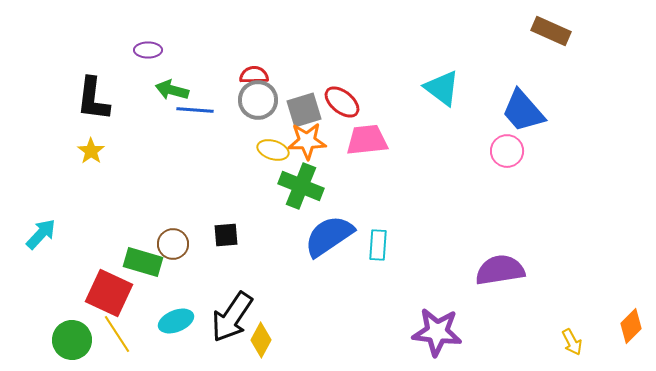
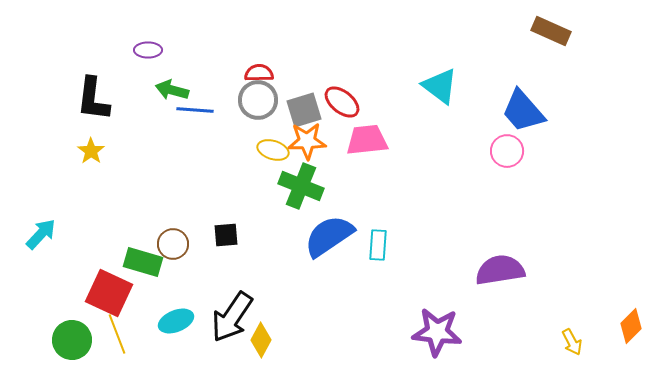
red semicircle: moved 5 px right, 2 px up
cyan triangle: moved 2 px left, 2 px up
yellow line: rotated 12 degrees clockwise
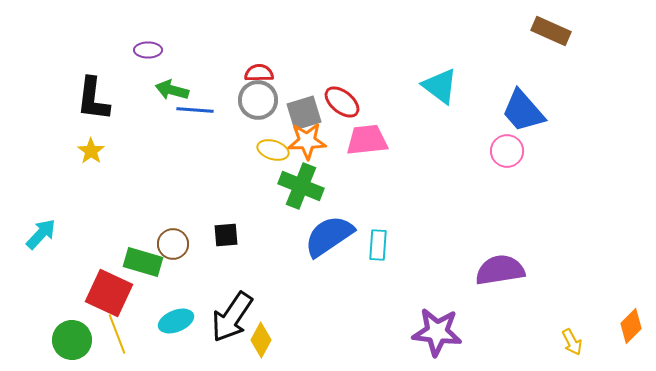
gray square: moved 3 px down
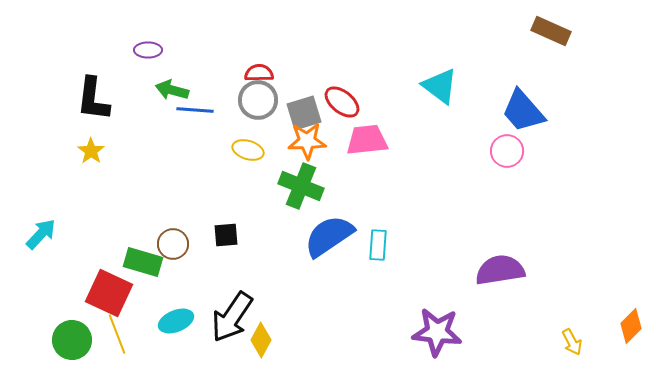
yellow ellipse: moved 25 px left
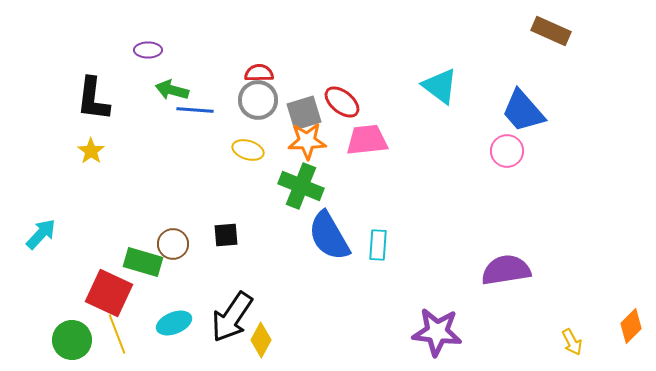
blue semicircle: rotated 86 degrees counterclockwise
purple semicircle: moved 6 px right
cyan ellipse: moved 2 px left, 2 px down
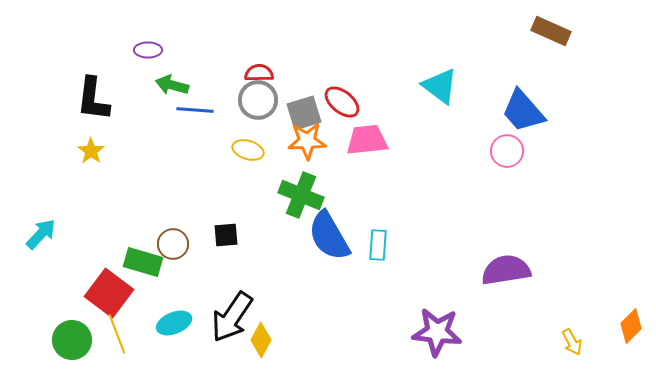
green arrow: moved 5 px up
green cross: moved 9 px down
red square: rotated 12 degrees clockwise
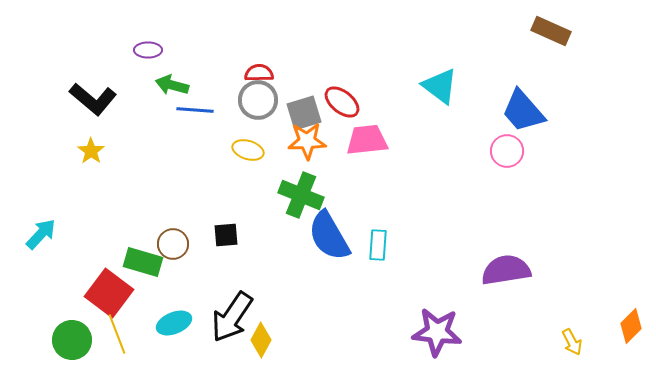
black L-shape: rotated 57 degrees counterclockwise
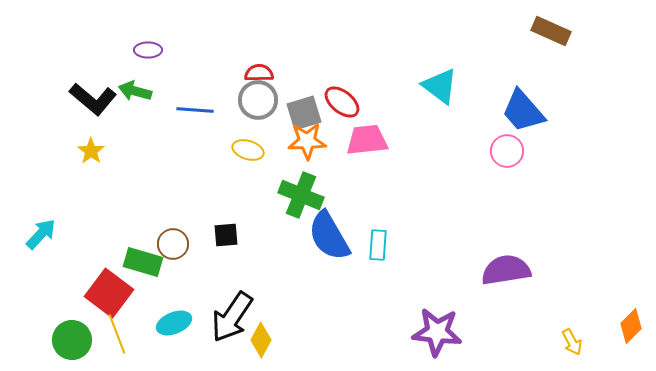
green arrow: moved 37 px left, 6 px down
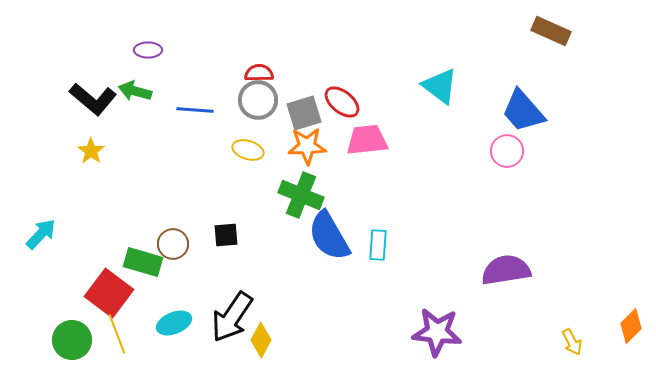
orange star: moved 5 px down
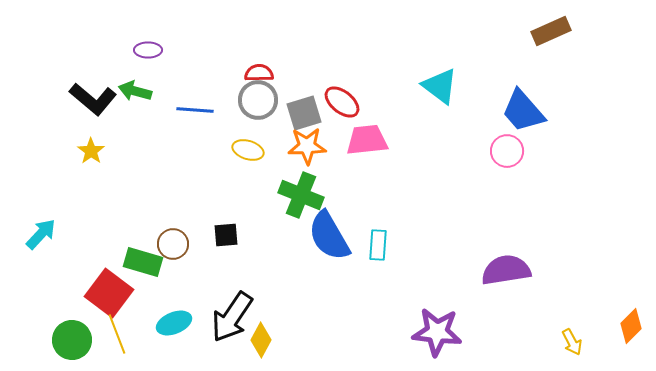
brown rectangle: rotated 48 degrees counterclockwise
